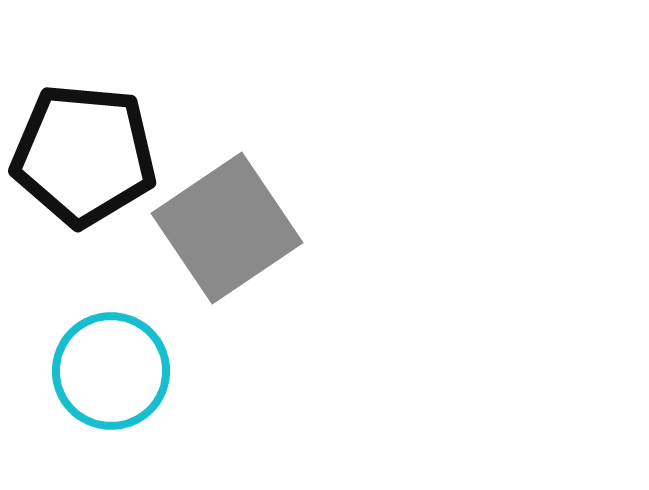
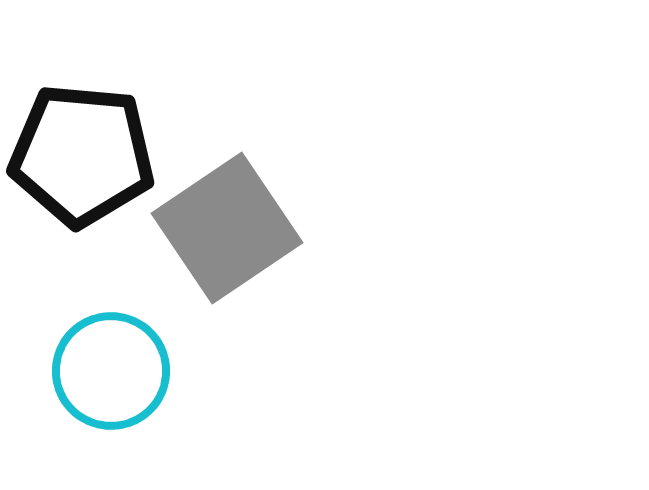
black pentagon: moved 2 px left
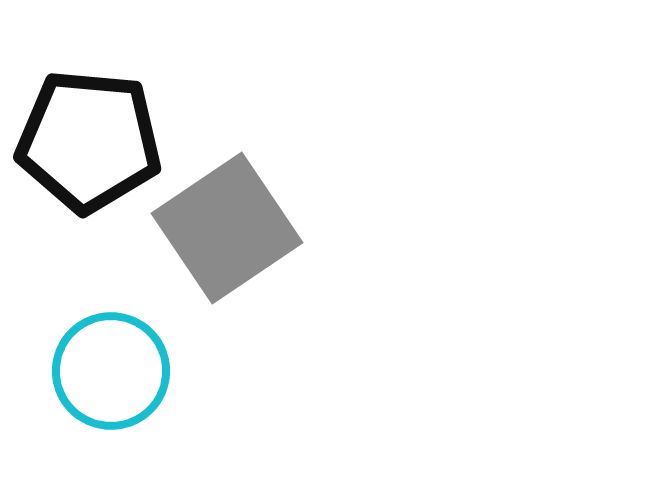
black pentagon: moved 7 px right, 14 px up
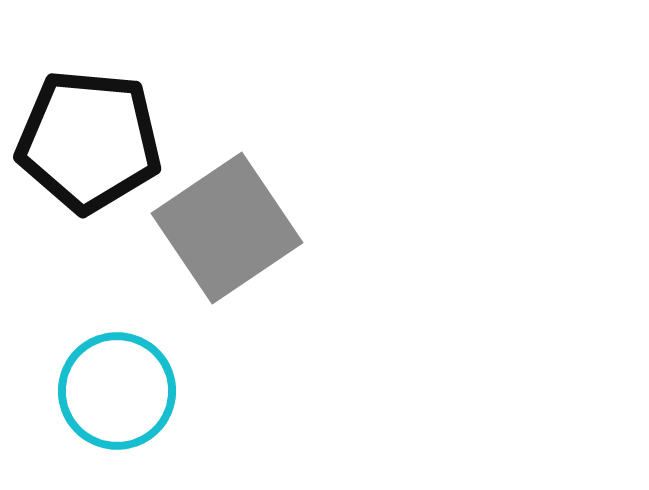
cyan circle: moved 6 px right, 20 px down
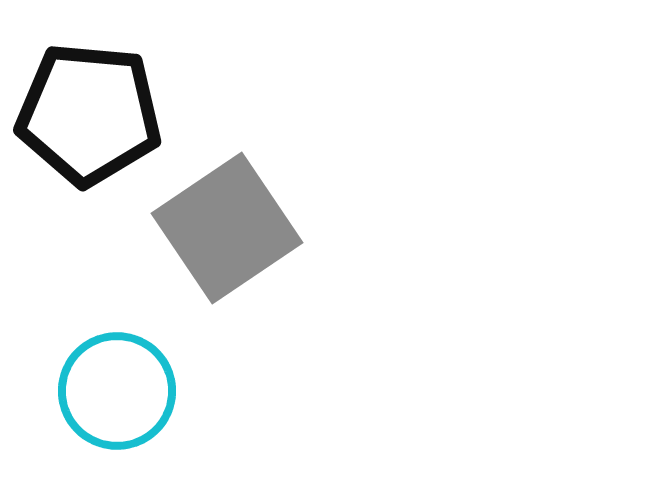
black pentagon: moved 27 px up
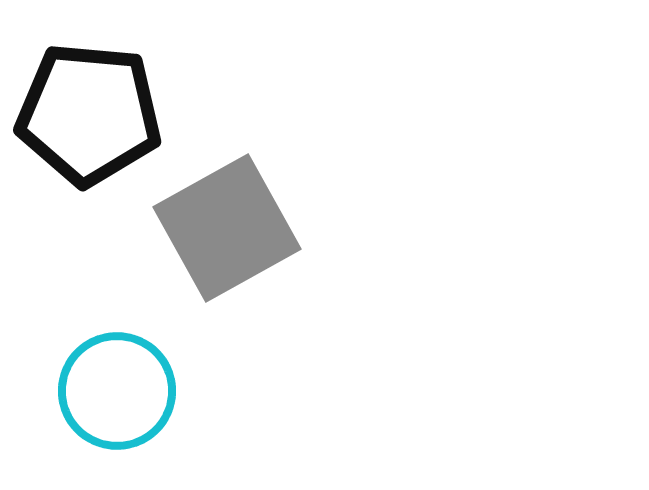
gray square: rotated 5 degrees clockwise
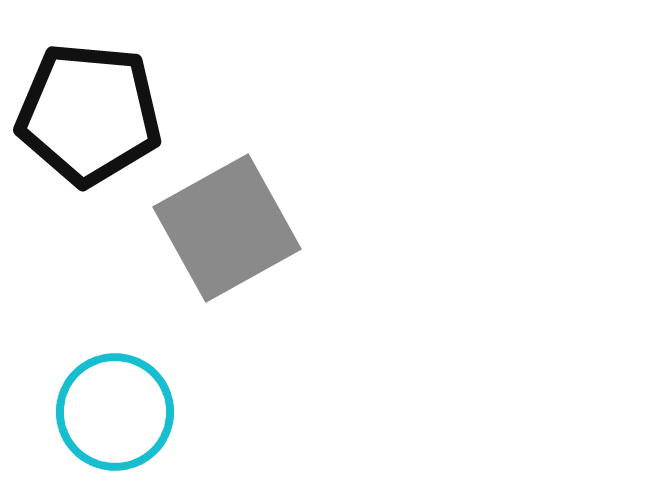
cyan circle: moved 2 px left, 21 px down
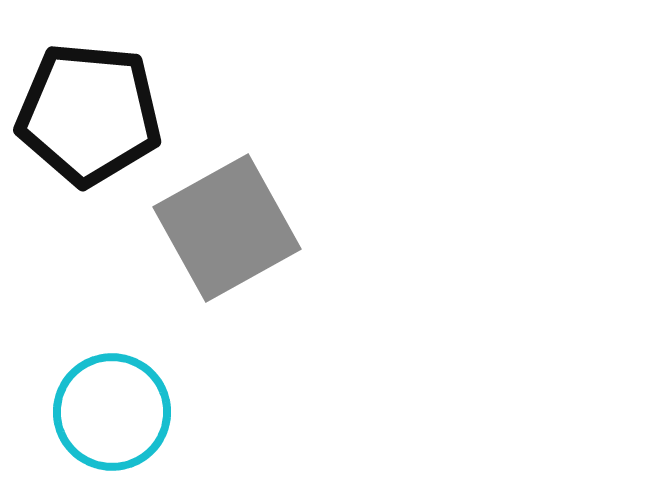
cyan circle: moved 3 px left
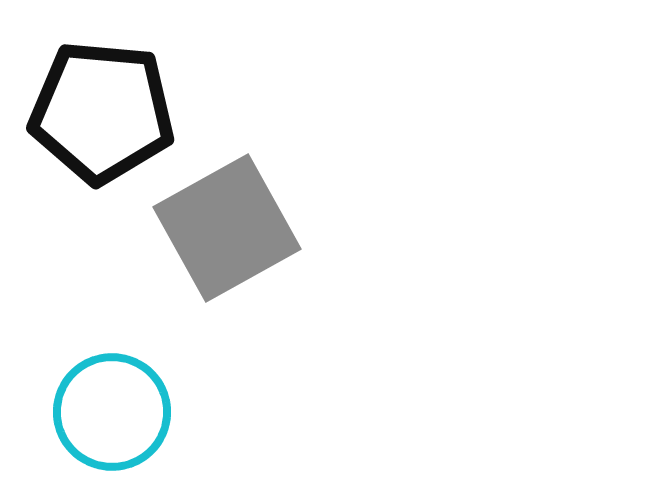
black pentagon: moved 13 px right, 2 px up
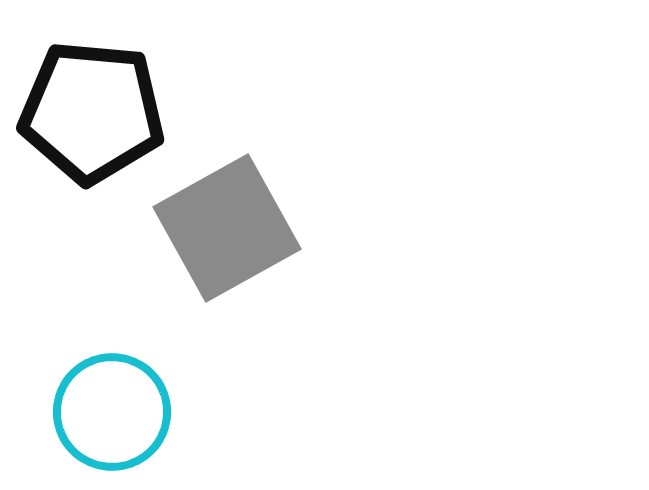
black pentagon: moved 10 px left
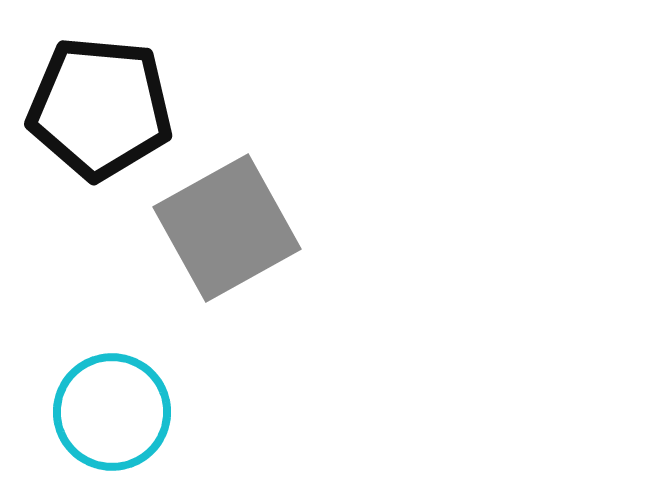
black pentagon: moved 8 px right, 4 px up
